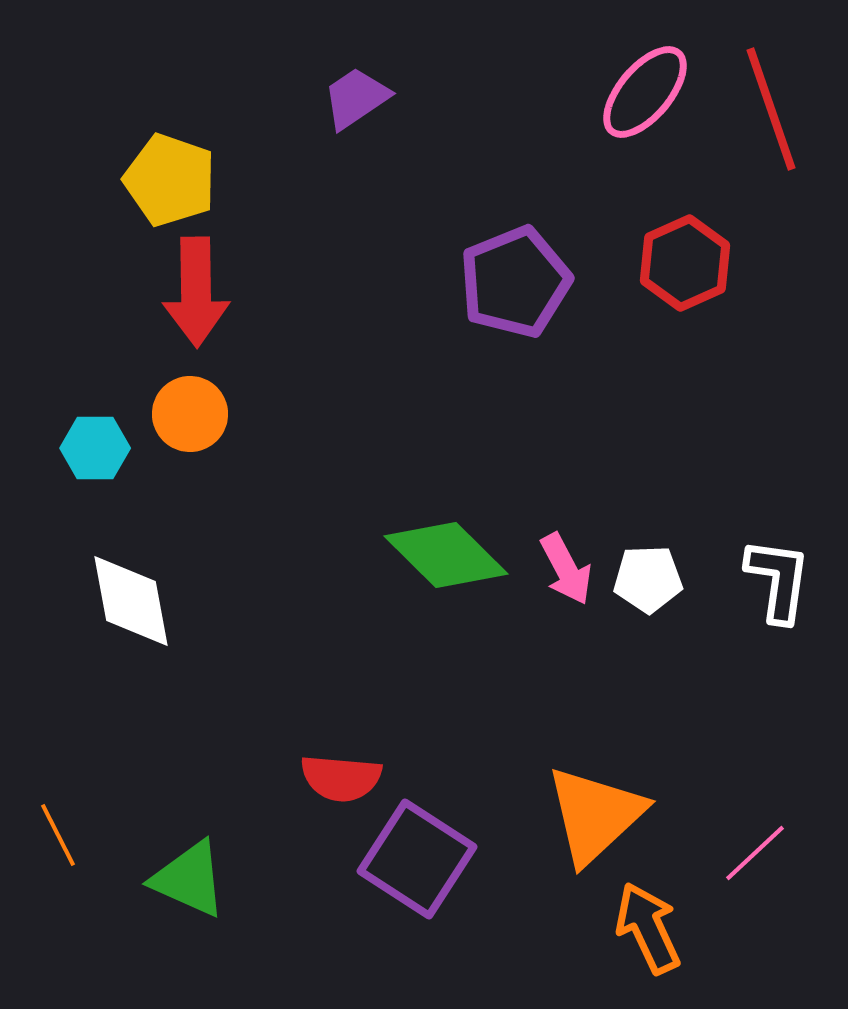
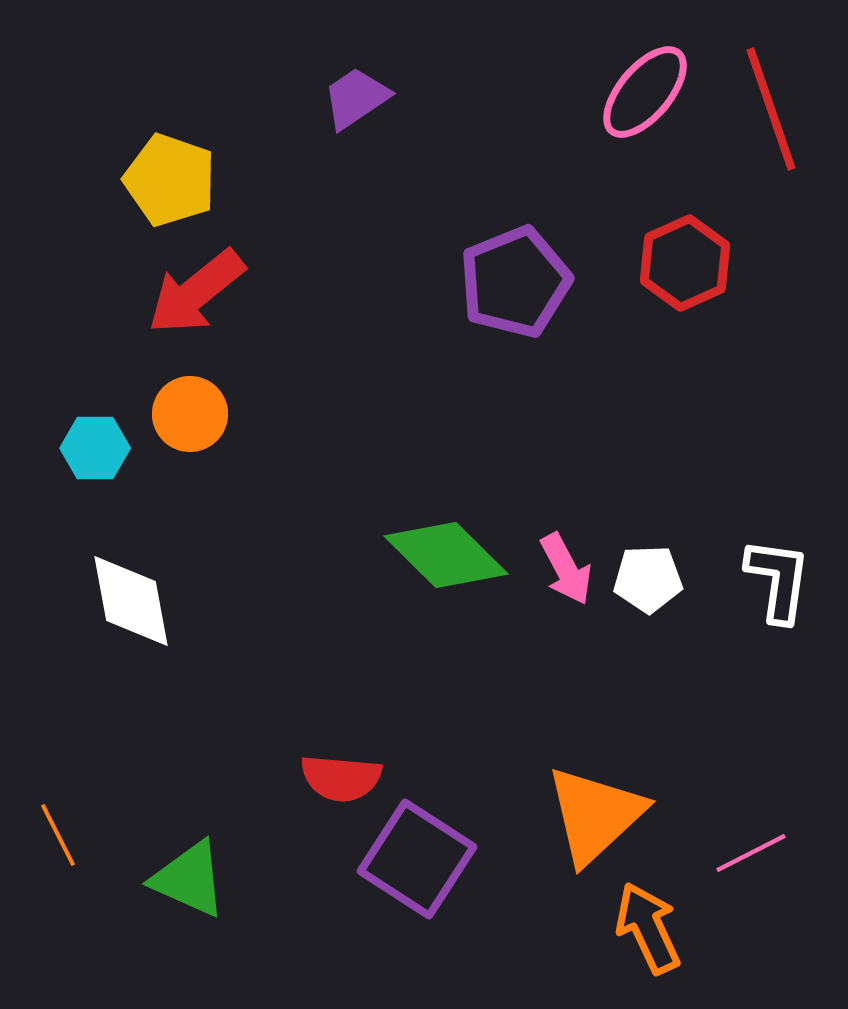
red arrow: rotated 52 degrees clockwise
pink line: moved 4 px left; rotated 16 degrees clockwise
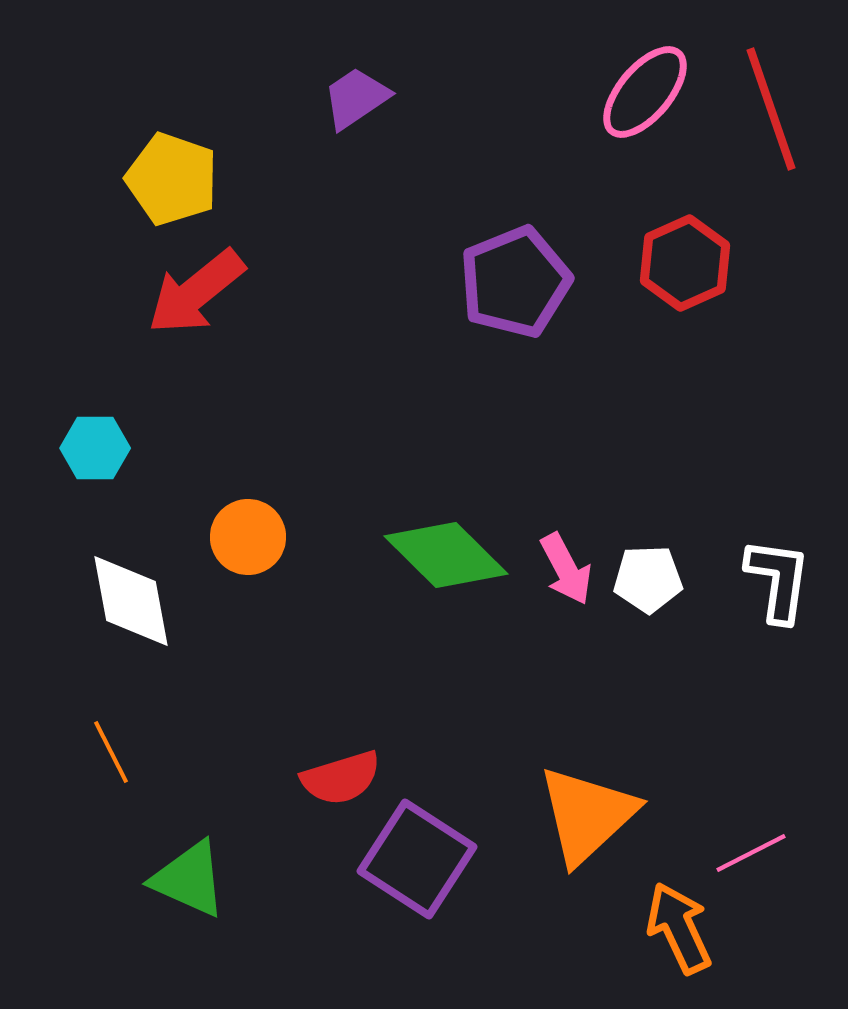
yellow pentagon: moved 2 px right, 1 px up
orange circle: moved 58 px right, 123 px down
red semicircle: rotated 22 degrees counterclockwise
orange triangle: moved 8 px left
orange line: moved 53 px right, 83 px up
orange arrow: moved 31 px right
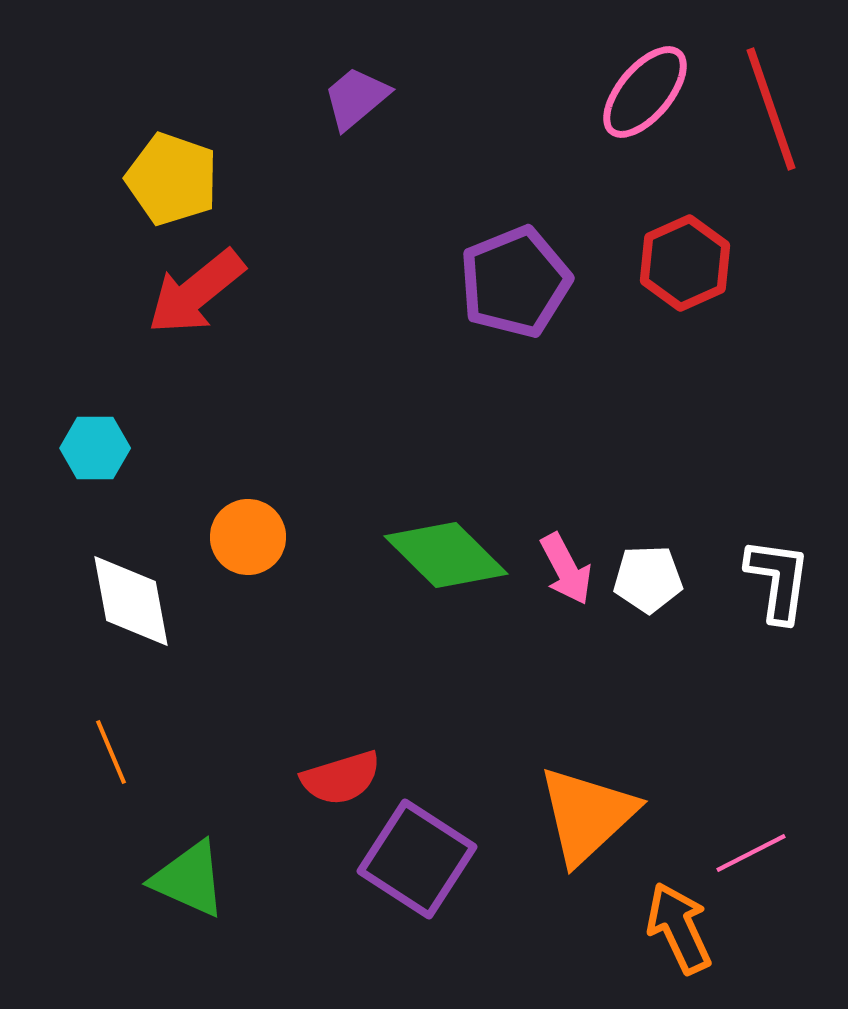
purple trapezoid: rotated 6 degrees counterclockwise
orange line: rotated 4 degrees clockwise
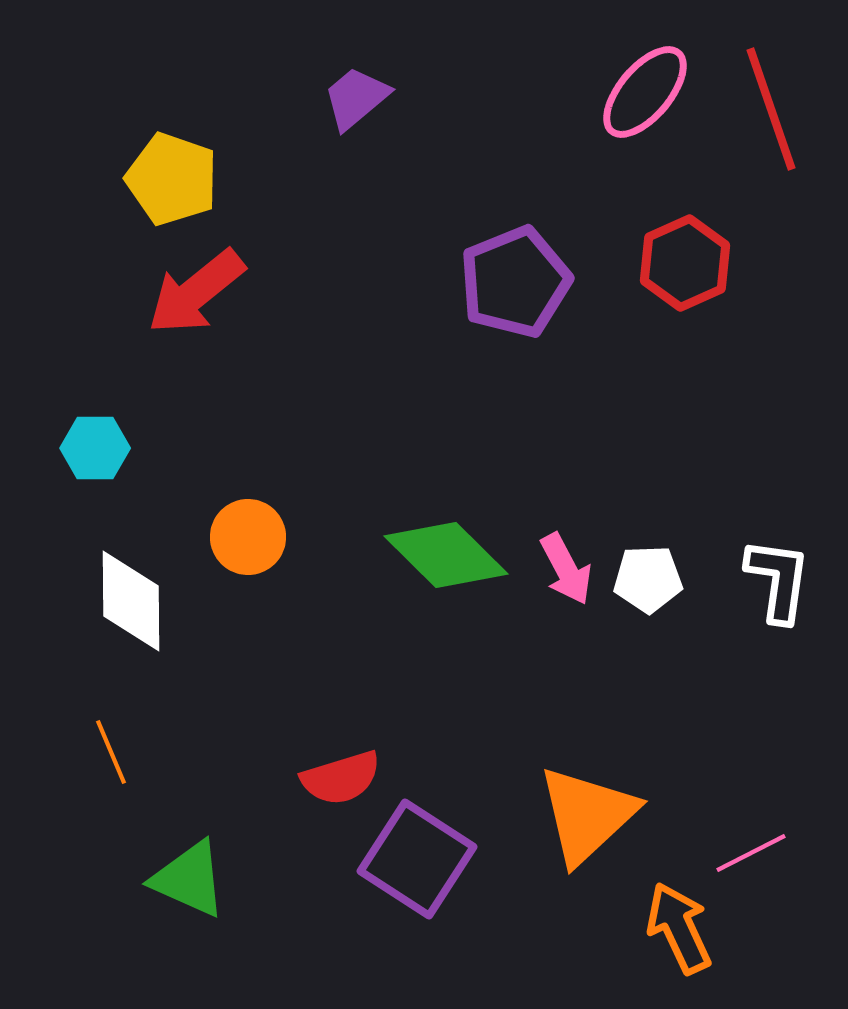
white diamond: rotated 10 degrees clockwise
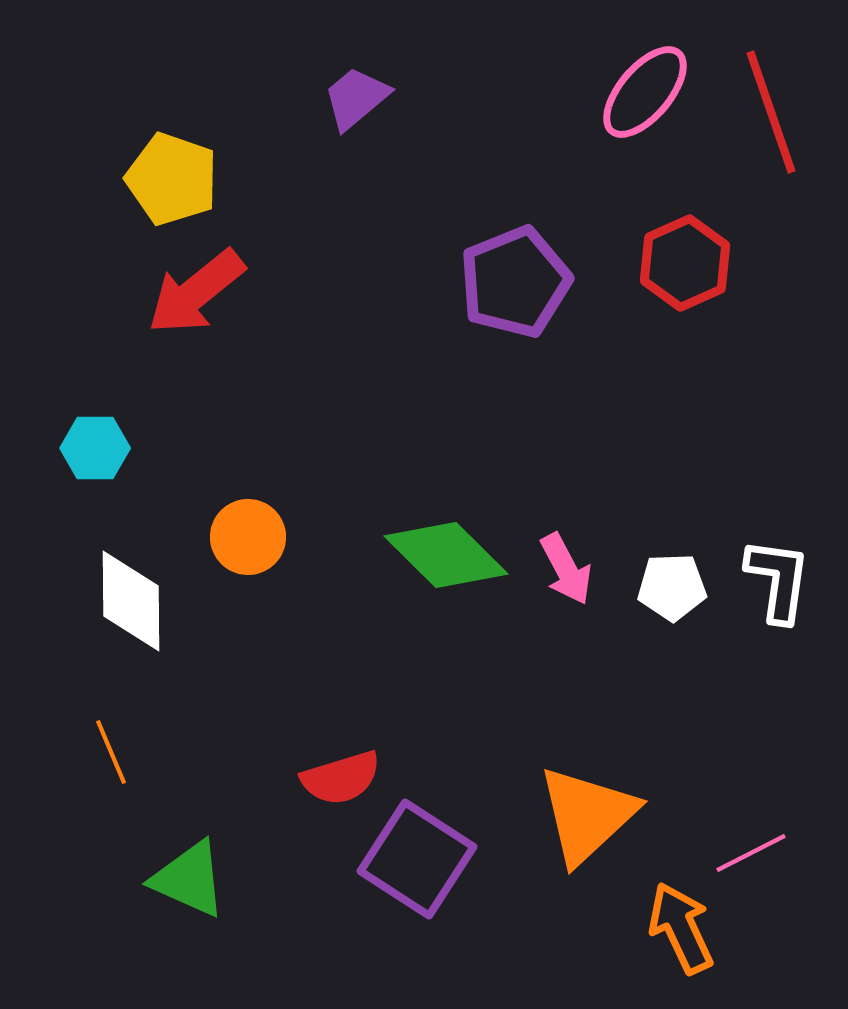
red line: moved 3 px down
white pentagon: moved 24 px right, 8 px down
orange arrow: moved 2 px right
